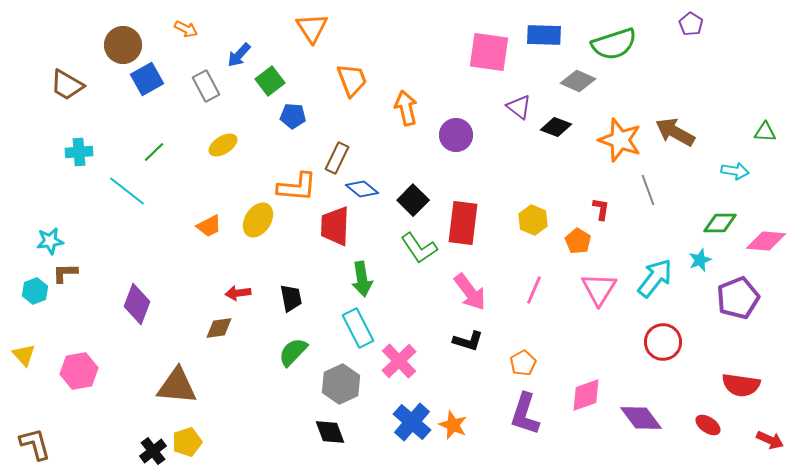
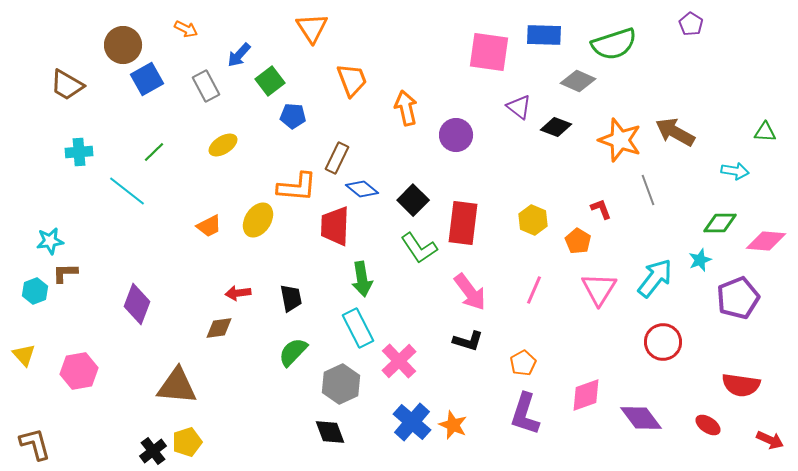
red L-shape at (601, 209): rotated 30 degrees counterclockwise
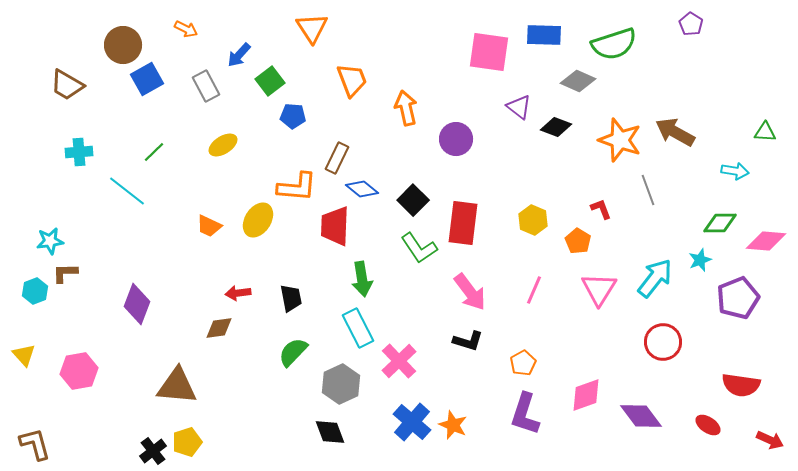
purple circle at (456, 135): moved 4 px down
orange trapezoid at (209, 226): rotated 52 degrees clockwise
purple diamond at (641, 418): moved 2 px up
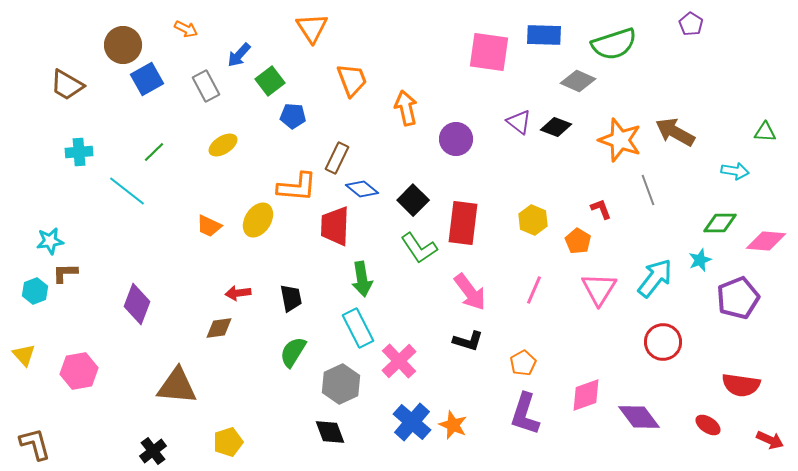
purple triangle at (519, 107): moved 15 px down
green semicircle at (293, 352): rotated 12 degrees counterclockwise
purple diamond at (641, 416): moved 2 px left, 1 px down
yellow pentagon at (187, 442): moved 41 px right
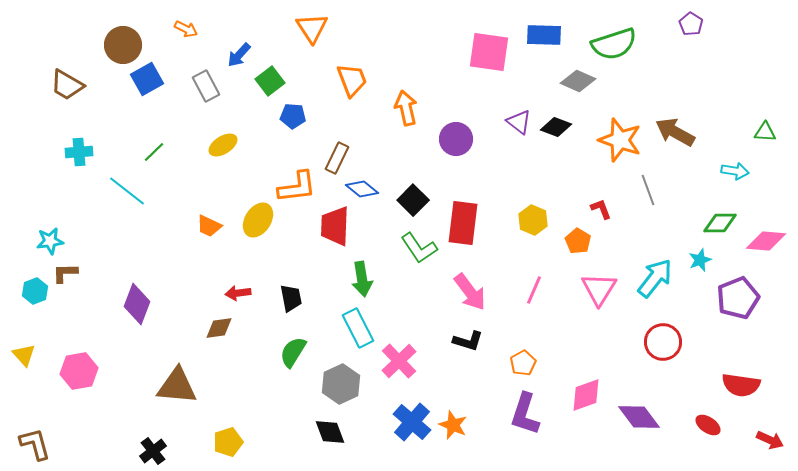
orange L-shape at (297, 187): rotated 12 degrees counterclockwise
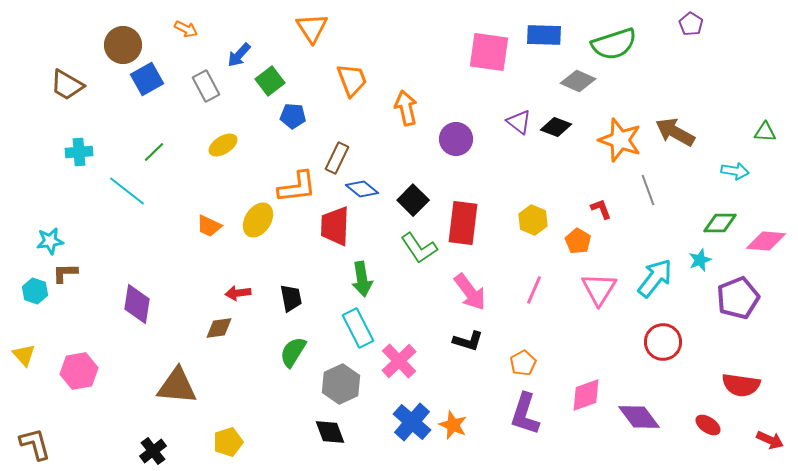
cyan hexagon at (35, 291): rotated 20 degrees counterclockwise
purple diamond at (137, 304): rotated 12 degrees counterclockwise
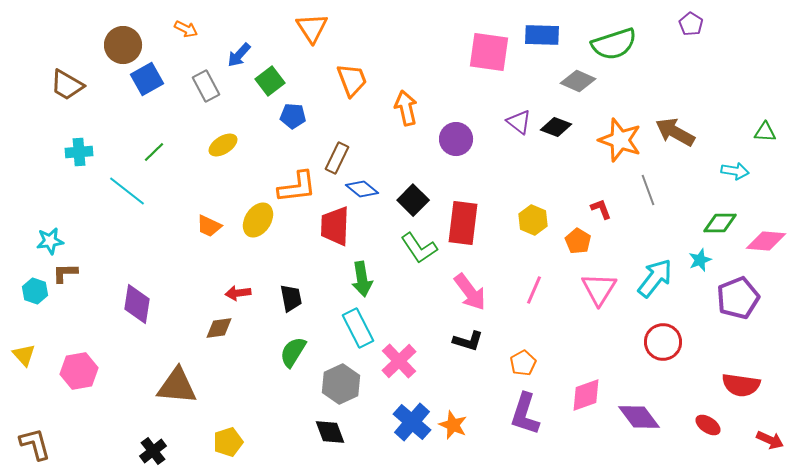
blue rectangle at (544, 35): moved 2 px left
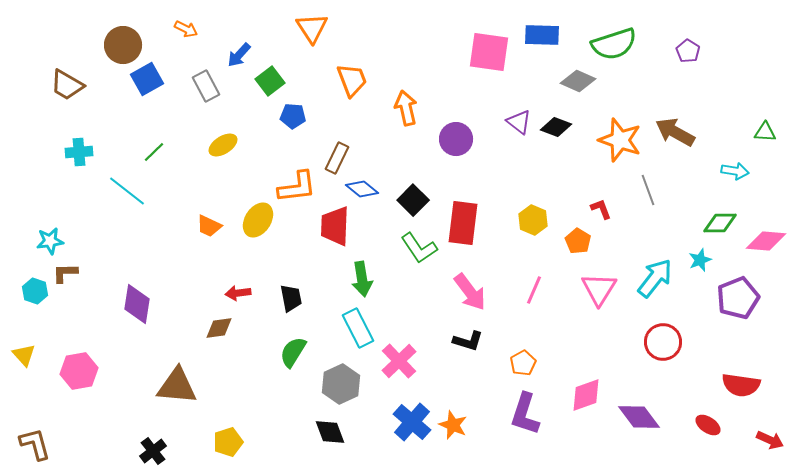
purple pentagon at (691, 24): moved 3 px left, 27 px down
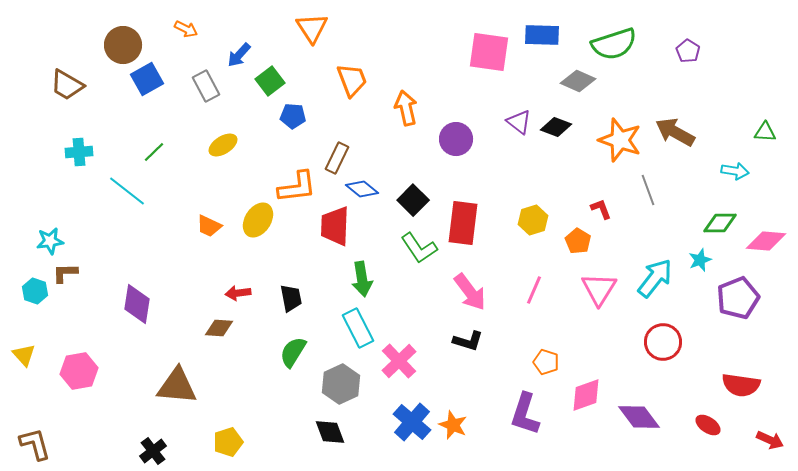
yellow hexagon at (533, 220): rotated 20 degrees clockwise
brown diamond at (219, 328): rotated 12 degrees clockwise
orange pentagon at (523, 363): moved 23 px right, 1 px up; rotated 25 degrees counterclockwise
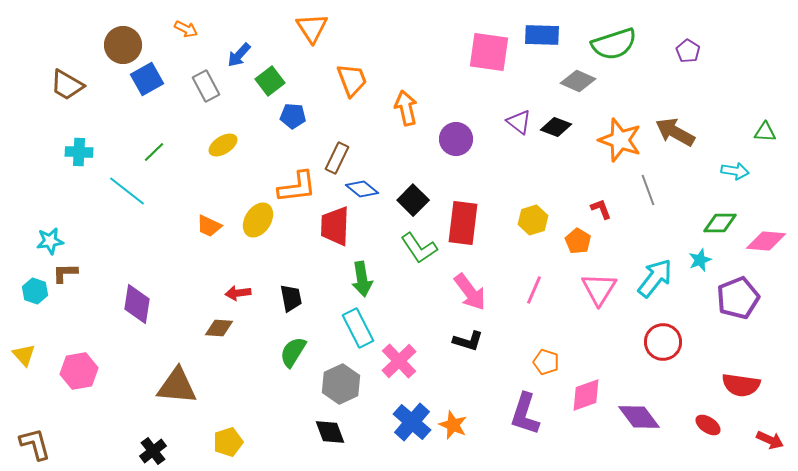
cyan cross at (79, 152): rotated 8 degrees clockwise
